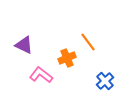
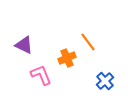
pink L-shape: rotated 30 degrees clockwise
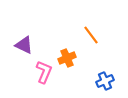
orange line: moved 3 px right, 7 px up
pink L-shape: moved 3 px right, 3 px up; rotated 45 degrees clockwise
blue cross: rotated 18 degrees clockwise
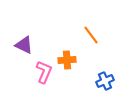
orange cross: moved 2 px down; rotated 18 degrees clockwise
